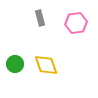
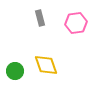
green circle: moved 7 px down
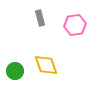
pink hexagon: moved 1 px left, 2 px down
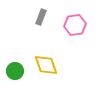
gray rectangle: moved 1 px right, 1 px up; rotated 35 degrees clockwise
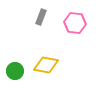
pink hexagon: moved 2 px up; rotated 15 degrees clockwise
yellow diamond: rotated 60 degrees counterclockwise
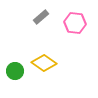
gray rectangle: rotated 28 degrees clockwise
yellow diamond: moved 2 px left, 2 px up; rotated 25 degrees clockwise
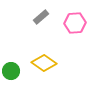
pink hexagon: rotated 10 degrees counterclockwise
green circle: moved 4 px left
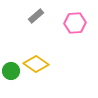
gray rectangle: moved 5 px left, 1 px up
yellow diamond: moved 8 px left, 1 px down
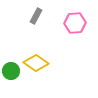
gray rectangle: rotated 21 degrees counterclockwise
yellow diamond: moved 1 px up
